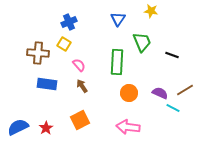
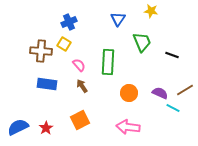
brown cross: moved 3 px right, 2 px up
green rectangle: moved 9 px left
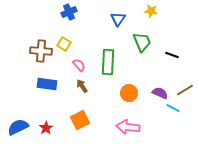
blue cross: moved 10 px up
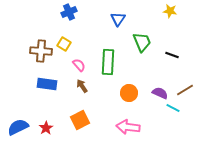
yellow star: moved 19 px right
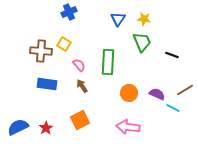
yellow star: moved 26 px left, 8 px down
purple semicircle: moved 3 px left, 1 px down
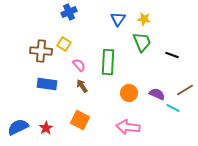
orange square: rotated 36 degrees counterclockwise
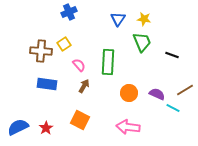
yellow square: rotated 24 degrees clockwise
brown arrow: moved 2 px right; rotated 64 degrees clockwise
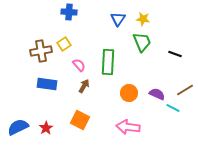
blue cross: rotated 28 degrees clockwise
yellow star: moved 1 px left
brown cross: rotated 15 degrees counterclockwise
black line: moved 3 px right, 1 px up
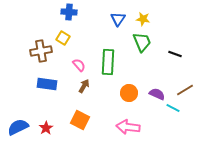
yellow square: moved 1 px left, 6 px up; rotated 24 degrees counterclockwise
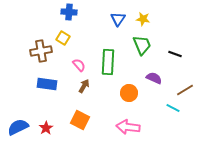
green trapezoid: moved 3 px down
purple semicircle: moved 3 px left, 16 px up
